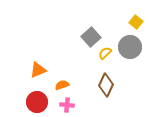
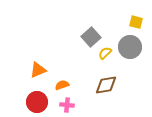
yellow square: rotated 24 degrees counterclockwise
brown diamond: rotated 55 degrees clockwise
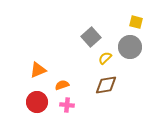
yellow semicircle: moved 5 px down
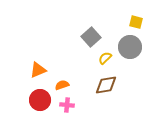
red circle: moved 3 px right, 2 px up
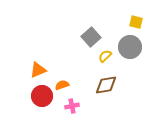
yellow semicircle: moved 2 px up
red circle: moved 2 px right, 4 px up
pink cross: moved 5 px right, 1 px down; rotated 16 degrees counterclockwise
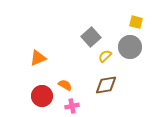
orange triangle: moved 12 px up
orange semicircle: moved 3 px right; rotated 48 degrees clockwise
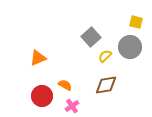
pink cross: rotated 24 degrees counterclockwise
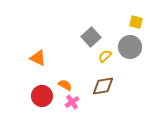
orange triangle: rotated 48 degrees clockwise
brown diamond: moved 3 px left, 1 px down
pink cross: moved 4 px up
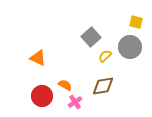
pink cross: moved 3 px right
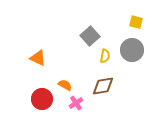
gray square: moved 1 px left, 1 px up
gray circle: moved 2 px right, 3 px down
yellow semicircle: rotated 144 degrees clockwise
red circle: moved 3 px down
pink cross: moved 1 px right, 1 px down
